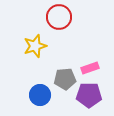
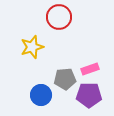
yellow star: moved 3 px left, 1 px down
pink rectangle: moved 1 px down
blue circle: moved 1 px right
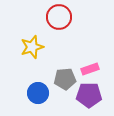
blue circle: moved 3 px left, 2 px up
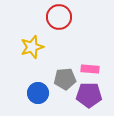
pink rectangle: rotated 24 degrees clockwise
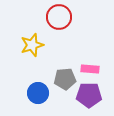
yellow star: moved 2 px up
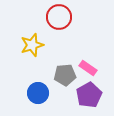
pink rectangle: moved 2 px left, 1 px up; rotated 30 degrees clockwise
gray pentagon: moved 4 px up
purple pentagon: rotated 30 degrees counterclockwise
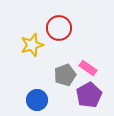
red circle: moved 11 px down
gray pentagon: rotated 15 degrees counterclockwise
blue circle: moved 1 px left, 7 px down
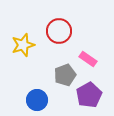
red circle: moved 3 px down
yellow star: moved 9 px left
pink rectangle: moved 9 px up
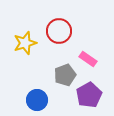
yellow star: moved 2 px right, 2 px up
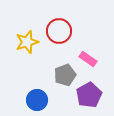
yellow star: moved 2 px right, 1 px up
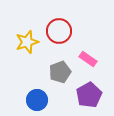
gray pentagon: moved 5 px left, 3 px up
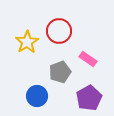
yellow star: rotated 15 degrees counterclockwise
purple pentagon: moved 3 px down
blue circle: moved 4 px up
